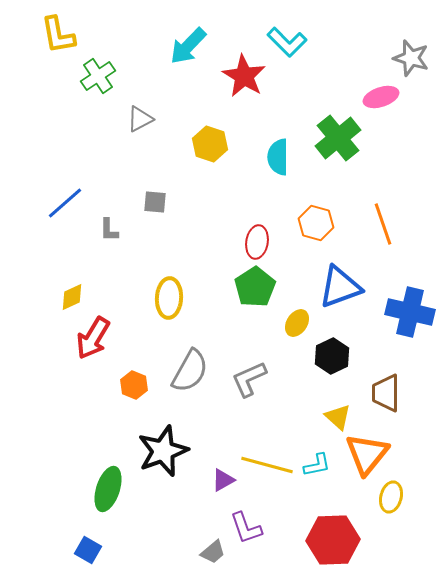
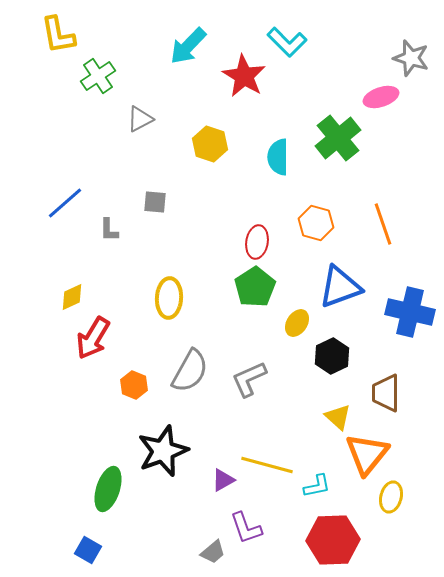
cyan L-shape at (317, 465): moved 21 px down
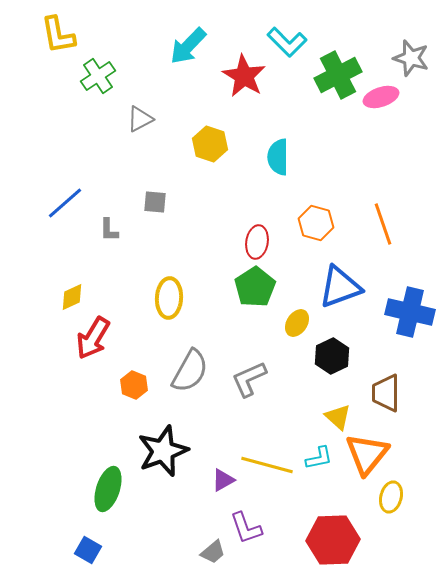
green cross at (338, 138): moved 63 px up; rotated 12 degrees clockwise
cyan L-shape at (317, 486): moved 2 px right, 28 px up
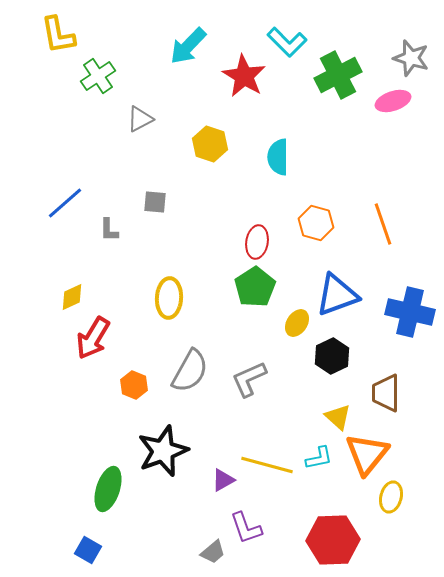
pink ellipse at (381, 97): moved 12 px right, 4 px down
blue triangle at (340, 287): moved 3 px left, 8 px down
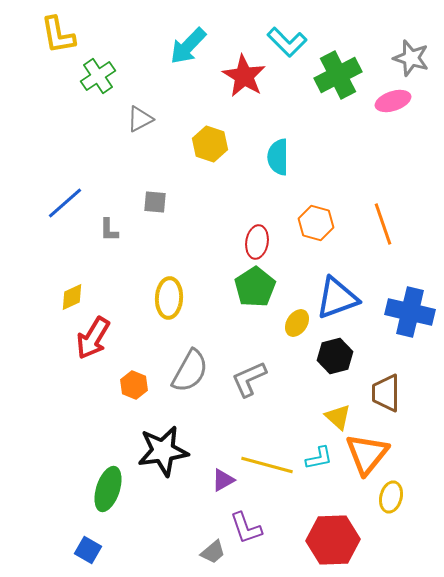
blue triangle at (337, 295): moved 3 px down
black hexagon at (332, 356): moved 3 px right; rotated 12 degrees clockwise
black star at (163, 451): rotated 12 degrees clockwise
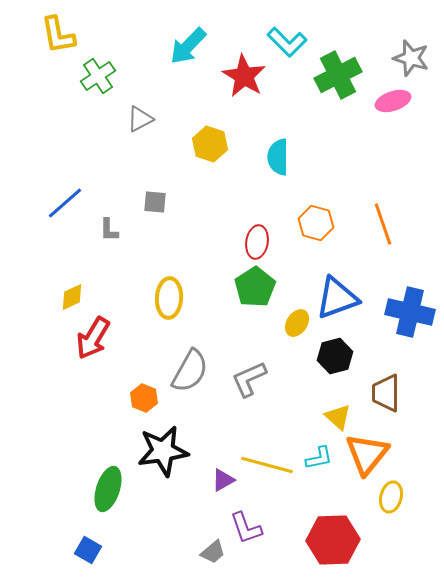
orange hexagon at (134, 385): moved 10 px right, 13 px down
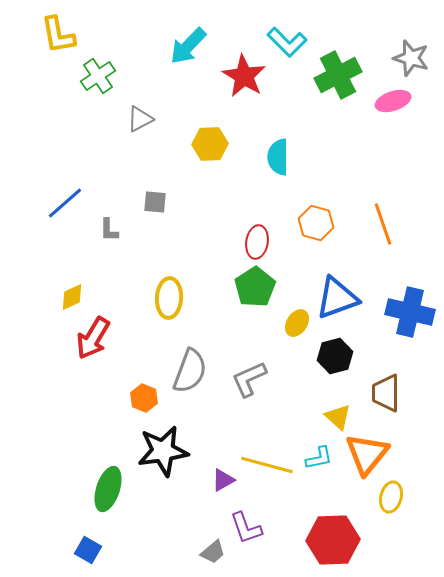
yellow hexagon at (210, 144): rotated 20 degrees counterclockwise
gray semicircle at (190, 371): rotated 9 degrees counterclockwise
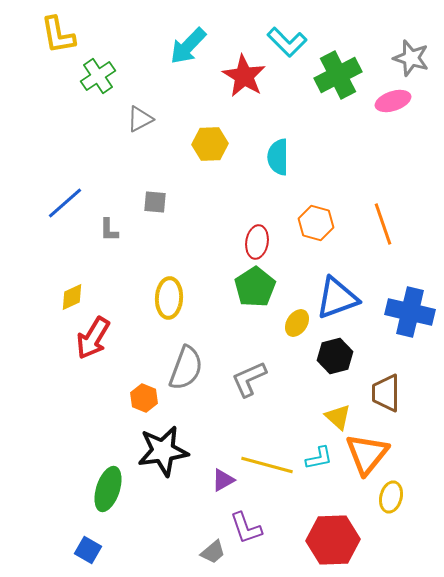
gray semicircle at (190, 371): moved 4 px left, 3 px up
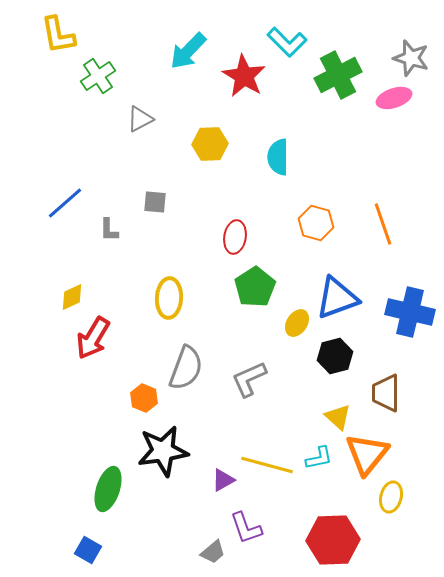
cyan arrow at (188, 46): moved 5 px down
pink ellipse at (393, 101): moved 1 px right, 3 px up
red ellipse at (257, 242): moved 22 px left, 5 px up
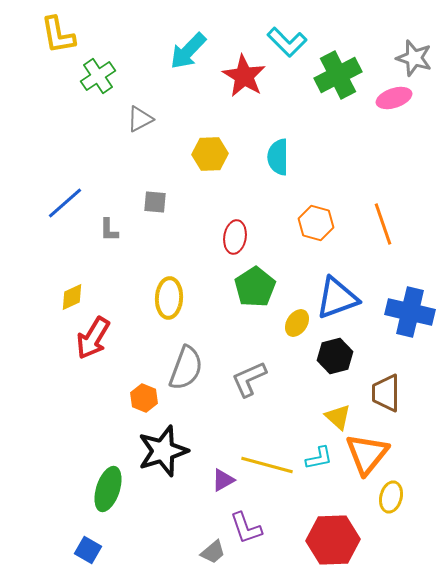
gray star at (411, 58): moved 3 px right
yellow hexagon at (210, 144): moved 10 px down
black star at (163, 451): rotated 9 degrees counterclockwise
